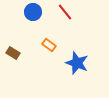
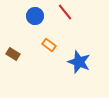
blue circle: moved 2 px right, 4 px down
brown rectangle: moved 1 px down
blue star: moved 2 px right, 1 px up
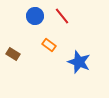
red line: moved 3 px left, 4 px down
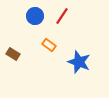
red line: rotated 72 degrees clockwise
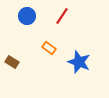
blue circle: moved 8 px left
orange rectangle: moved 3 px down
brown rectangle: moved 1 px left, 8 px down
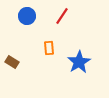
orange rectangle: rotated 48 degrees clockwise
blue star: rotated 20 degrees clockwise
